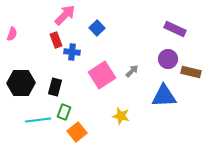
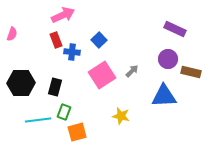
pink arrow: moved 2 px left; rotated 20 degrees clockwise
blue square: moved 2 px right, 12 px down
orange square: rotated 24 degrees clockwise
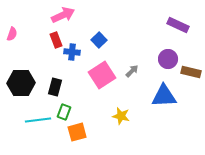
purple rectangle: moved 3 px right, 4 px up
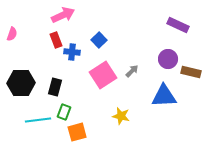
pink square: moved 1 px right
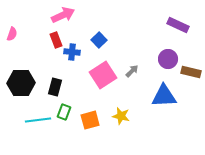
orange square: moved 13 px right, 12 px up
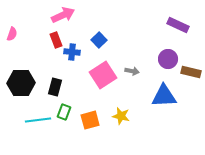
gray arrow: rotated 56 degrees clockwise
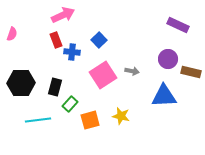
green rectangle: moved 6 px right, 8 px up; rotated 21 degrees clockwise
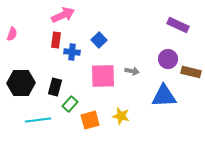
red rectangle: rotated 28 degrees clockwise
pink square: moved 1 px down; rotated 32 degrees clockwise
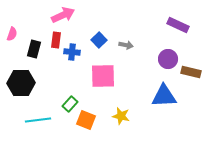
gray arrow: moved 6 px left, 26 px up
black rectangle: moved 21 px left, 38 px up
orange square: moved 4 px left; rotated 36 degrees clockwise
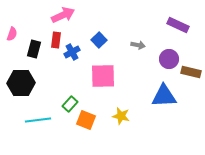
gray arrow: moved 12 px right
blue cross: rotated 35 degrees counterclockwise
purple circle: moved 1 px right
